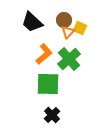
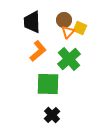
black trapezoid: rotated 45 degrees clockwise
orange L-shape: moved 6 px left, 3 px up
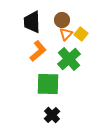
brown circle: moved 2 px left
yellow square: moved 1 px right, 6 px down; rotated 16 degrees clockwise
orange triangle: moved 2 px left, 2 px down
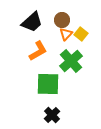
black trapezoid: rotated 130 degrees counterclockwise
orange L-shape: rotated 10 degrees clockwise
green cross: moved 2 px right, 2 px down
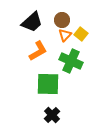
orange triangle: moved 1 px left, 1 px down
green cross: rotated 25 degrees counterclockwise
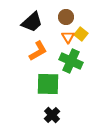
brown circle: moved 4 px right, 3 px up
orange triangle: moved 3 px right, 2 px down; rotated 16 degrees counterclockwise
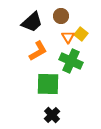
brown circle: moved 5 px left, 1 px up
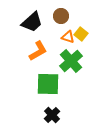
orange triangle: rotated 40 degrees counterclockwise
green cross: rotated 25 degrees clockwise
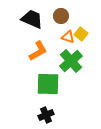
black trapezoid: moved 3 px up; rotated 115 degrees counterclockwise
black cross: moved 6 px left; rotated 21 degrees clockwise
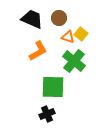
brown circle: moved 2 px left, 2 px down
green cross: moved 3 px right; rotated 10 degrees counterclockwise
green square: moved 5 px right, 3 px down
black cross: moved 1 px right, 1 px up
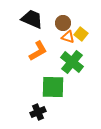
brown circle: moved 4 px right, 5 px down
green cross: moved 2 px left, 1 px down
black cross: moved 9 px left, 2 px up
